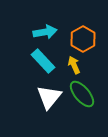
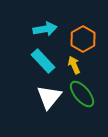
cyan arrow: moved 3 px up
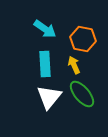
cyan arrow: rotated 45 degrees clockwise
orange hexagon: rotated 20 degrees counterclockwise
cyan rectangle: moved 2 px right, 3 px down; rotated 40 degrees clockwise
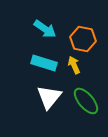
cyan rectangle: moved 1 px left, 1 px up; rotated 70 degrees counterclockwise
green ellipse: moved 4 px right, 7 px down
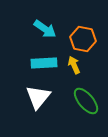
cyan rectangle: rotated 20 degrees counterclockwise
white triangle: moved 11 px left
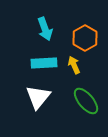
cyan arrow: rotated 35 degrees clockwise
orange hexagon: moved 2 px right, 1 px up; rotated 20 degrees clockwise
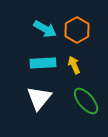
cyan arrow: rotated 40 degrees counterclockwise
orange hexagon: moved 8 px left, 8 px up
cyan rectangle: moved 1 px left
white triangle: moved 1 px right, 1 px down
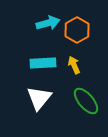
cyan arrow: moved 3 px right, 6 px up; rotated 45 degrees counterclockwise
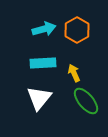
cyan arrow: moved 4 px left, 6 px down
yellow arrow: moved 8 px down
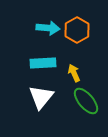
cyan arrow: moved 4 px right, 1 px up; rotated 20 degrees clockwise
white triangle: moved 2 px right, 1 px up
